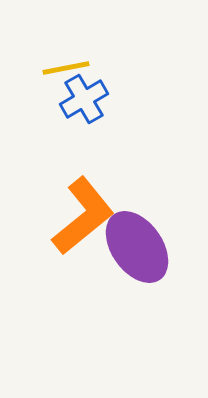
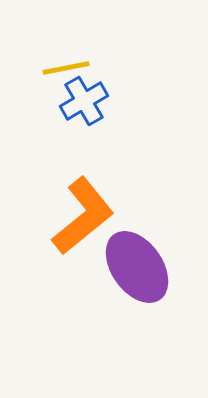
blue cross: moved 2 px down
purple ellipse: moved 20 px down
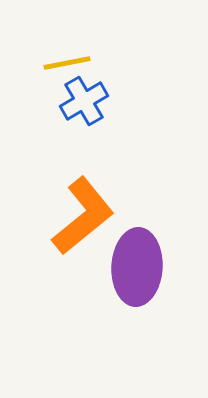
yellow line: moved 1 px right, 5 px up
purple ellipse: rotated 38 degrees clockwise
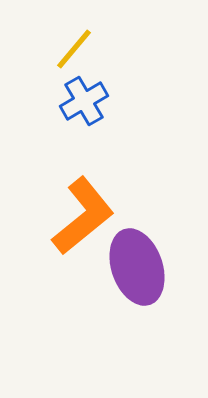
yellow line: moved 7 px right, 14 px up; rotated 39 degrees counterclockwise
purple ellipse: rotated 22 degrees counterclockwise
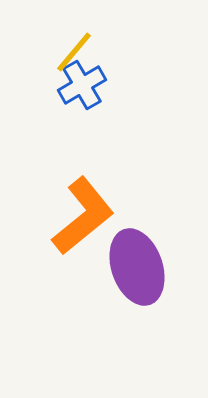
yellow line: moved 3 px down
blue cross: moved 2 px left, 16 px up
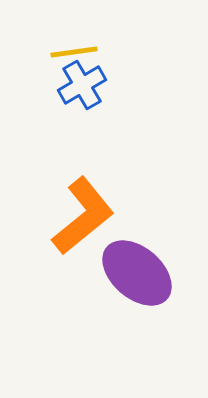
yellow line: rotated 42 degrees clockwise
purple ellipse: moved 6 px down; rotated 30 degrees counterclockwise
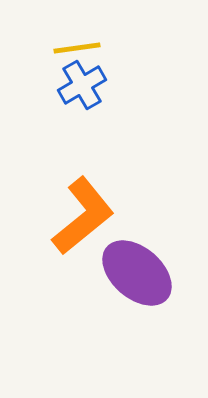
yellow line: moved 3 px right, 4 px up
